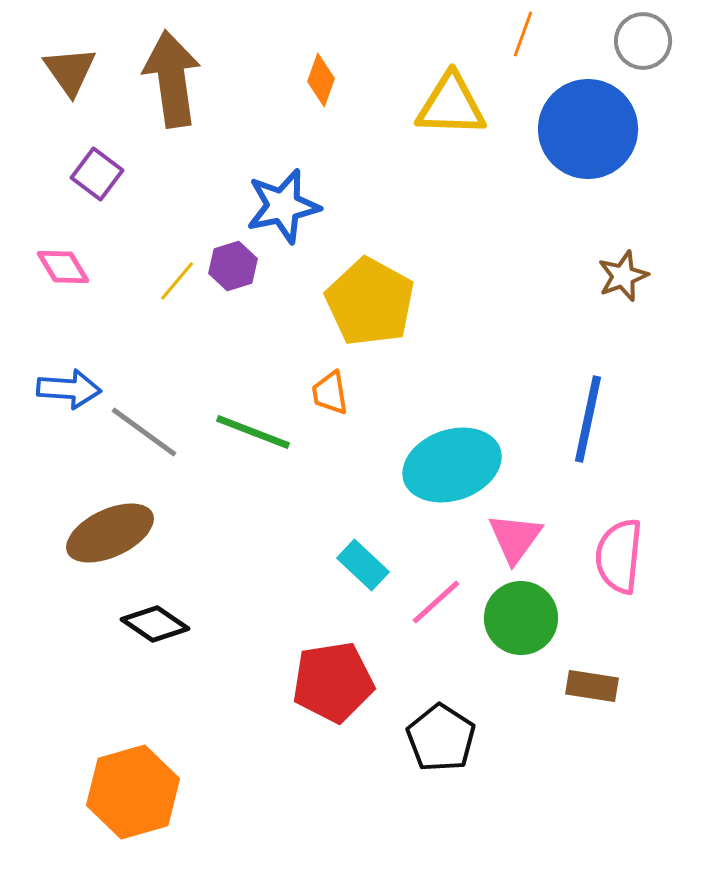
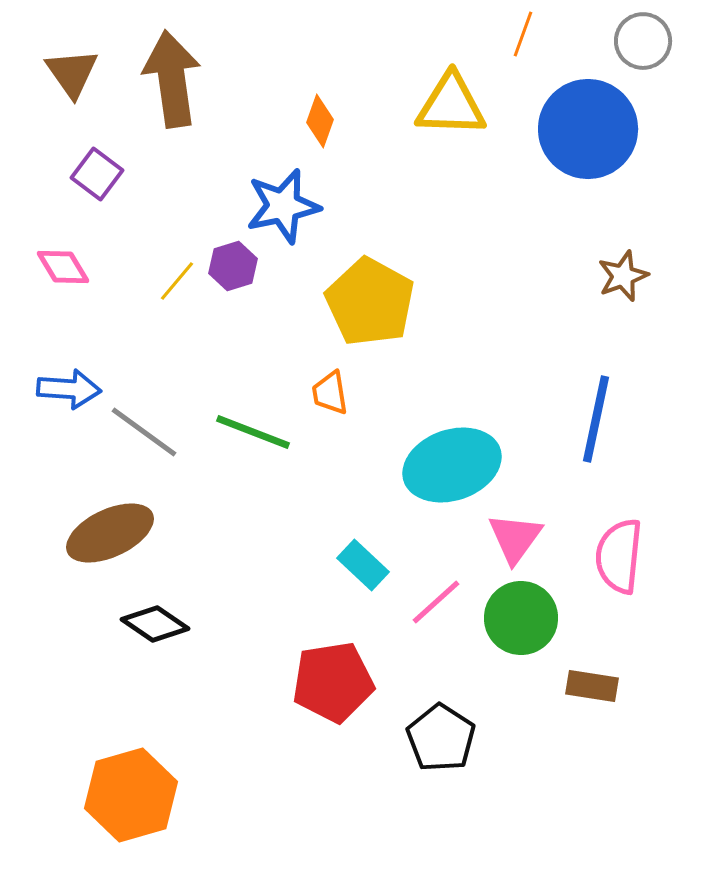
brown triangle: moved 2 px right, 2 px down
orange diamond: moved 1 px left, 41 px down
blue line: moved 8 px right
orange hexagon: moved 2 px left, 3 px down
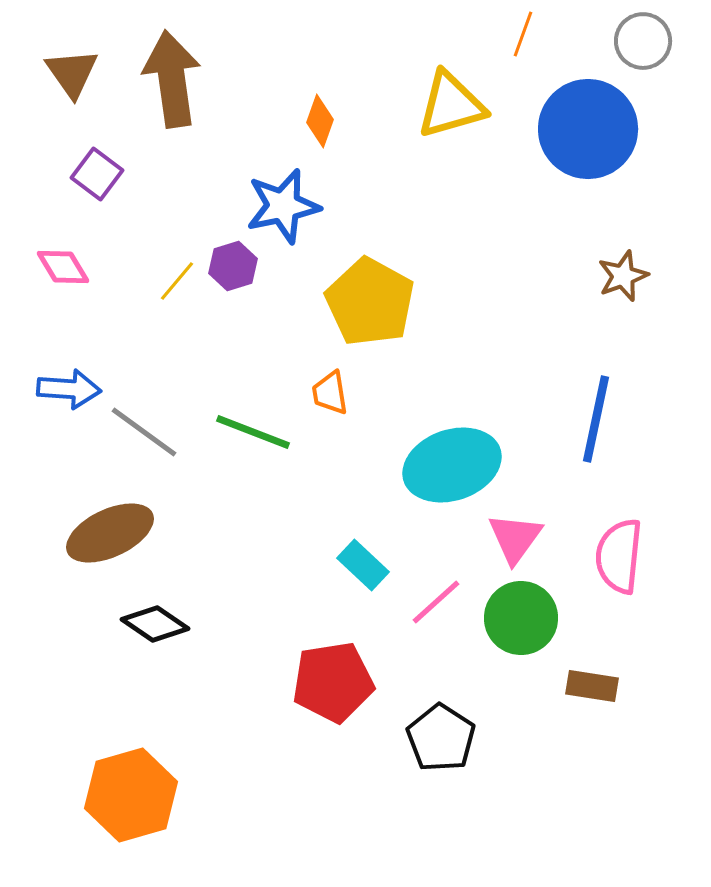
yellow triangle: rotated 18 degrees counterclockwise
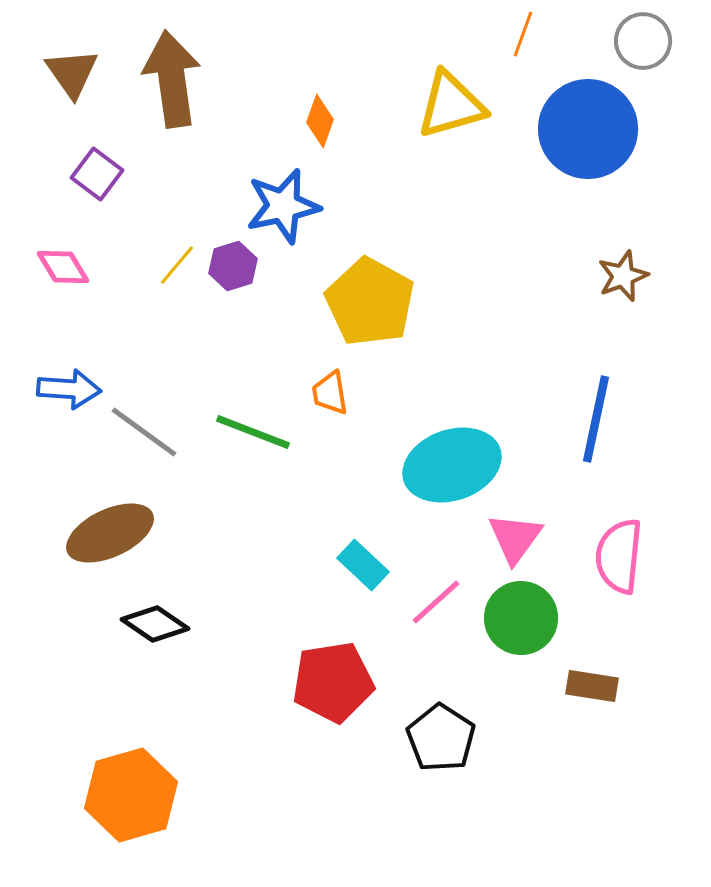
yellow line: moved 16 px up
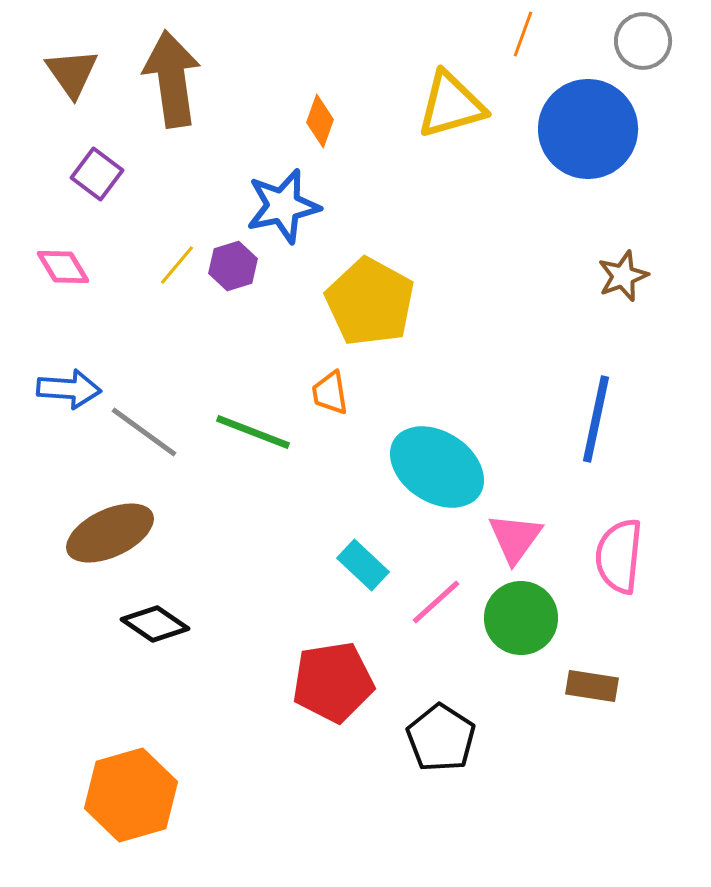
cyan ellipse: moved 15 px left, 2 px down; rotated 52 degrees clockwise
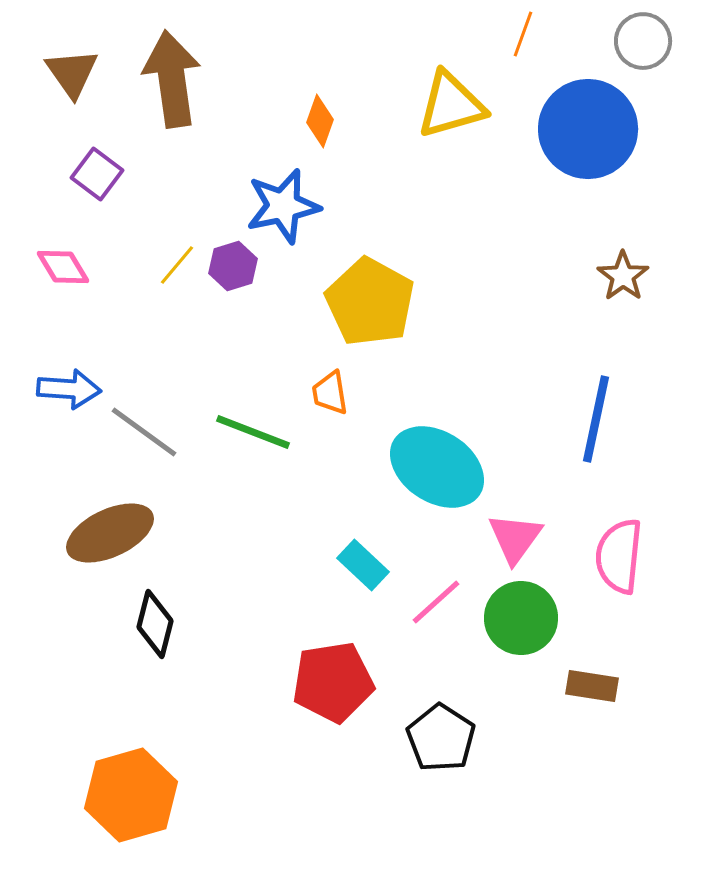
brown star: rotated 15 degrees counterclockwise
black diamond: rotated 70 degrees clockwise
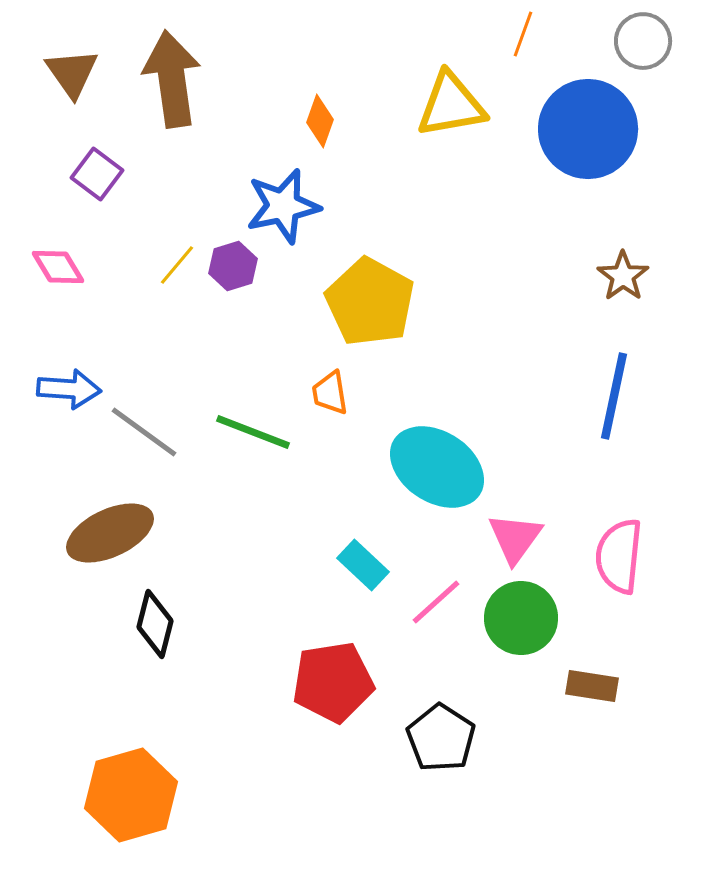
yellow triangle: rotated 6 degrees clockwise
pink diamond: moved 5 px left
blue line: moved 18 px right, 23 px up
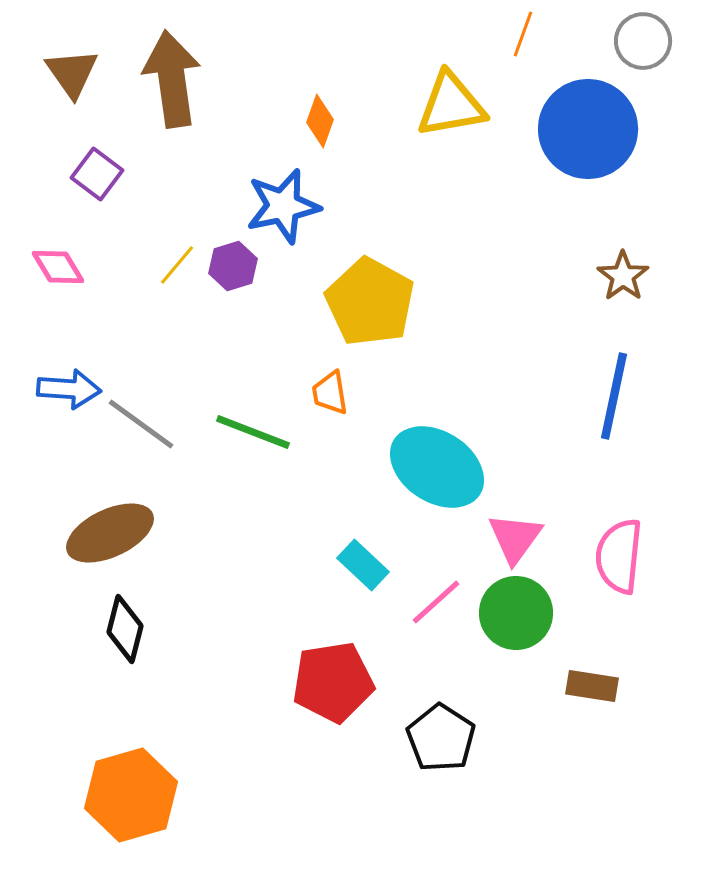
gray line: moved 3 px left, 8 px up
green circle: moved 5 px left, 5 px up
black diamond: moved 30 px left, 5 px down
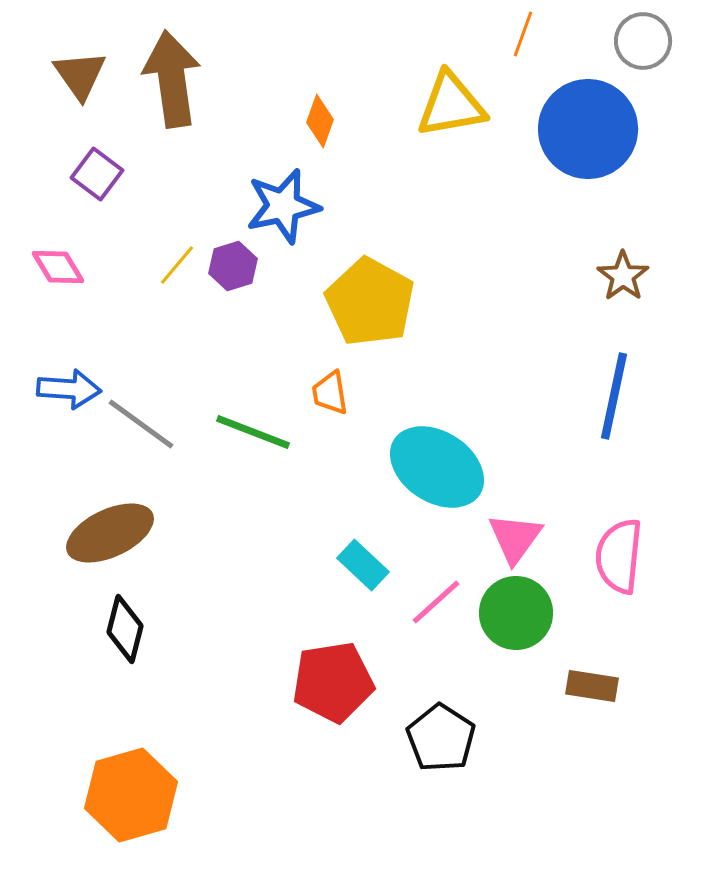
brown triangle: moved 8 px right, 2 px down
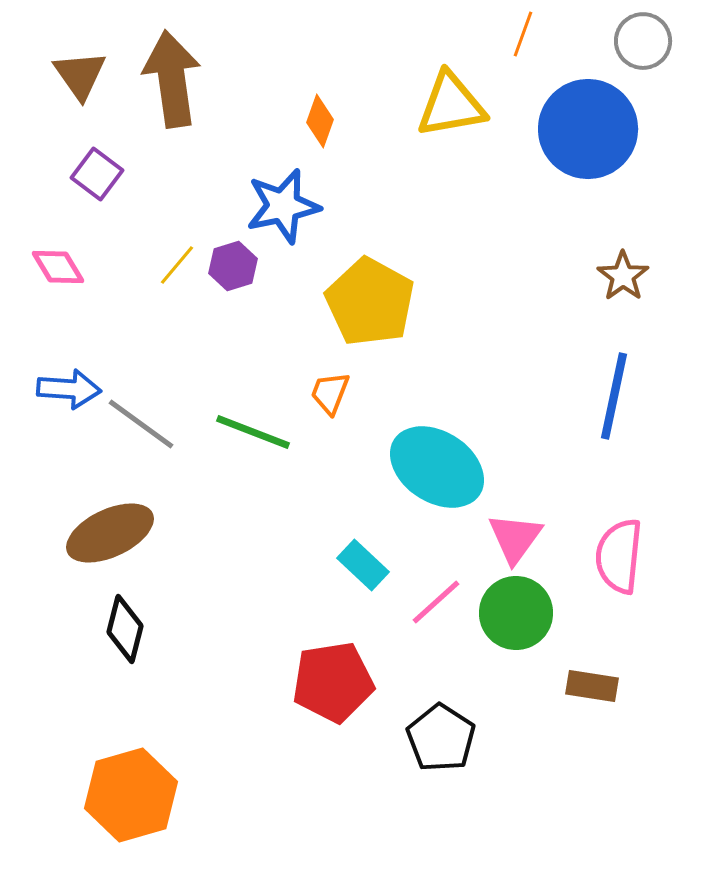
orange trapezoid: rotated 30 degrees clockwise
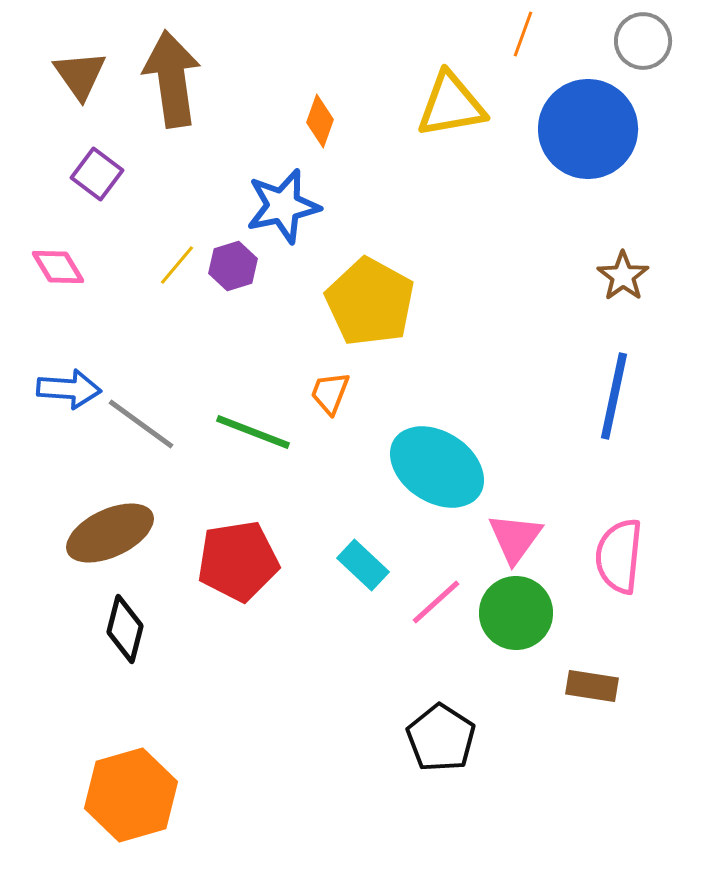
red pentagon: moved 95 px left, 121 px up
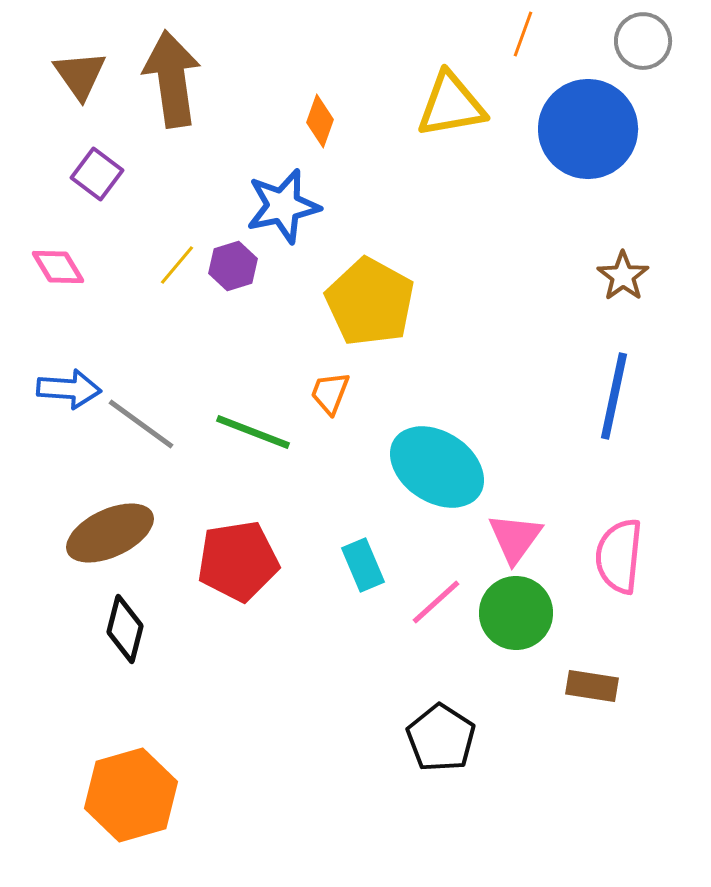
cyan rectangle: rotated 24 degrees clockwise
